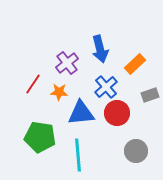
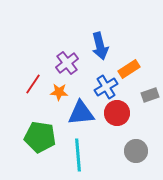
blue arrow: moved 3 px up
orange rectangle: moved 6 px left, 5 px down; rotated 10 degrees clockwise
blue cross: rotated 10 degrees clockwise
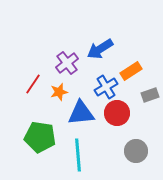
blue arrow: moved 3 px down; rotated 72 degrees clockwise
orange rectangle: moved 2 px right, 2 px down
orange star: rotated 18 degrees counterclockwise
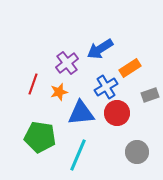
orange rectangle: moved 1 px left, 3 px up
red line: rotated 15 degrees counterclockwise
gray circle: moved 1 px right, 1 px down
cyan line: rotated 28 degrees clockwise
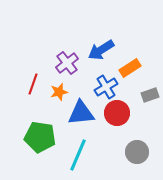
blue arrow: moved 1 px right, 1 px down
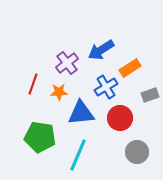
orange star: rotated 12 degrees clockwise
red circle: moved 3 px right, 5 px down
